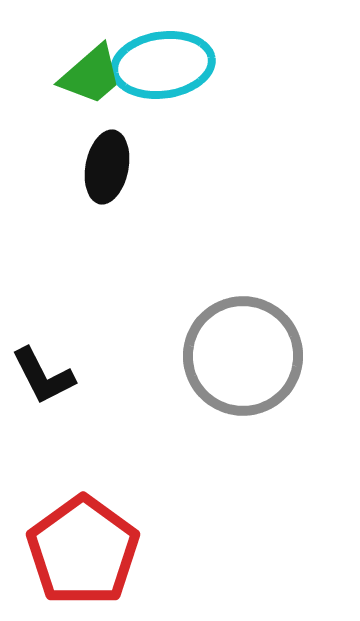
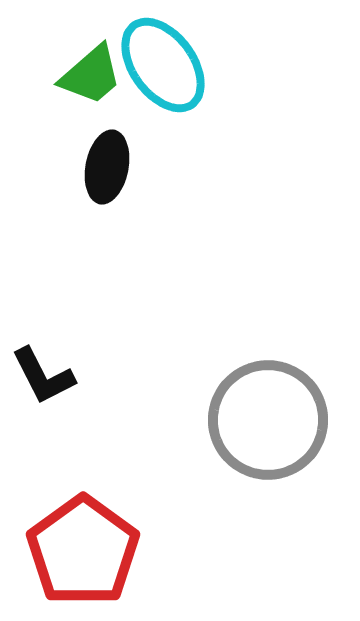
cyan ellipse: rotated 62 degrees clockwise
gray circle: moved 25 px right, 64 px down
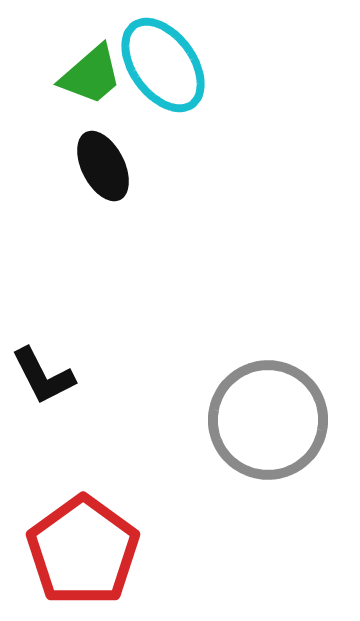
black ellipse: moved 4 px left, 1 px up; rotated 38 degrees counterclockwise
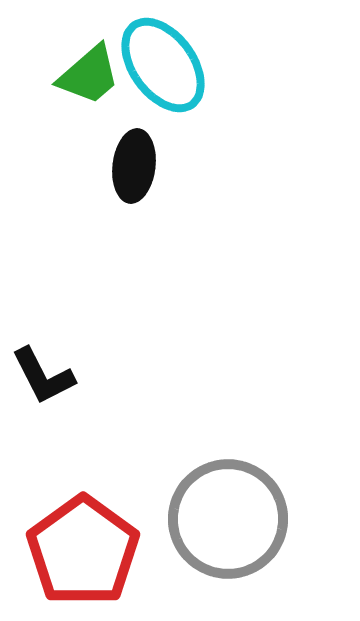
green trapezoid: moved 2 px left
black ellipse: moved 31 px right; rotated 34 degrees clockwise
gray circle: moved 40 px left, 99 px down
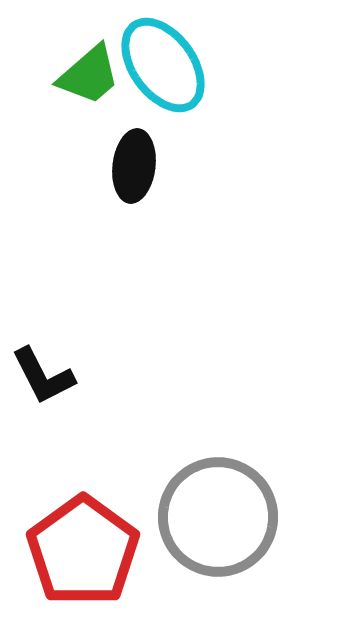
gray circle: moved 10 px left, 2 px up
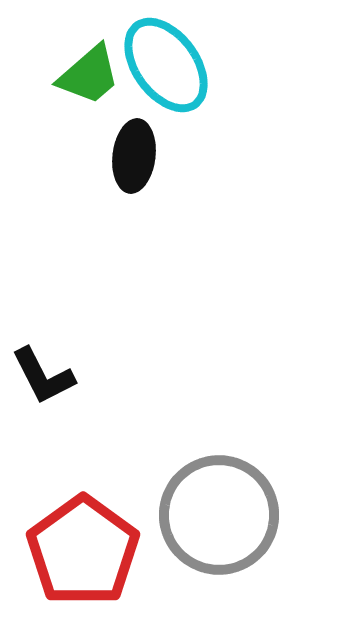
cyan ellipse: moved 3 px right
black ellipse: moved 10 px up
gray circle: moved 1 px right, 2 px up
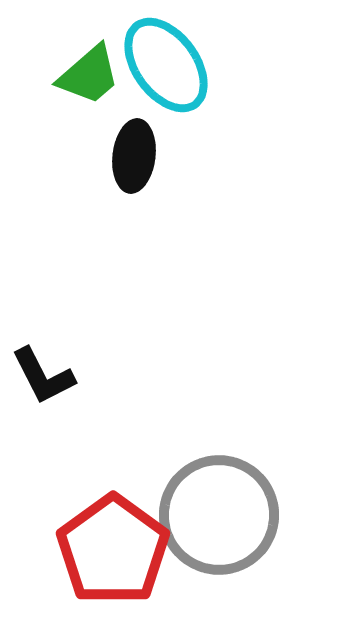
red pentagon: moved 30 px right, 1 px up
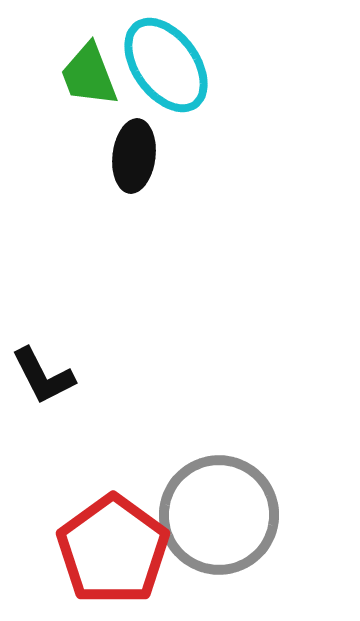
green trapezoid: rotated 110 degrees clockwise
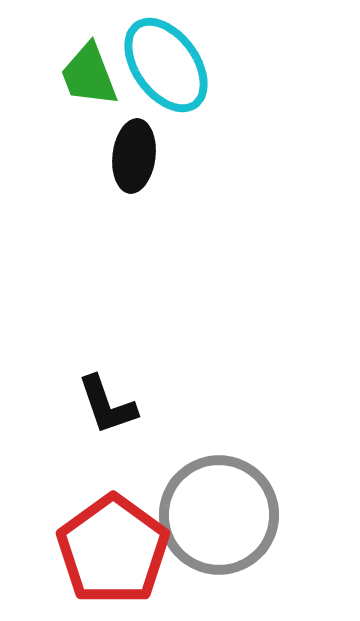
black L-shape: moved 64 px right, 29 px down; rotated 8 degrees clockwise
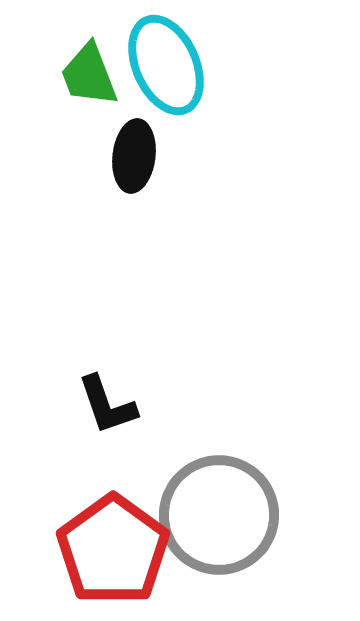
cyan ellipse: rotated 12 degrees clockwise
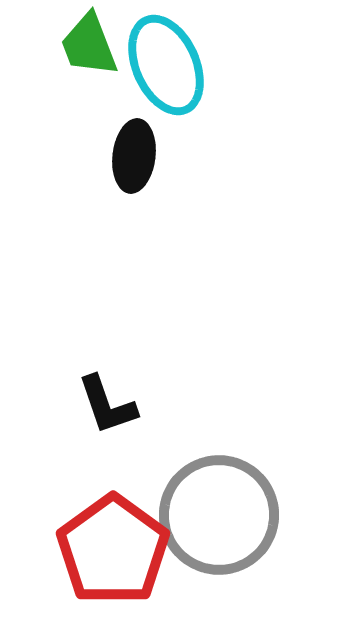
green trapezoid: moved 30 px up
